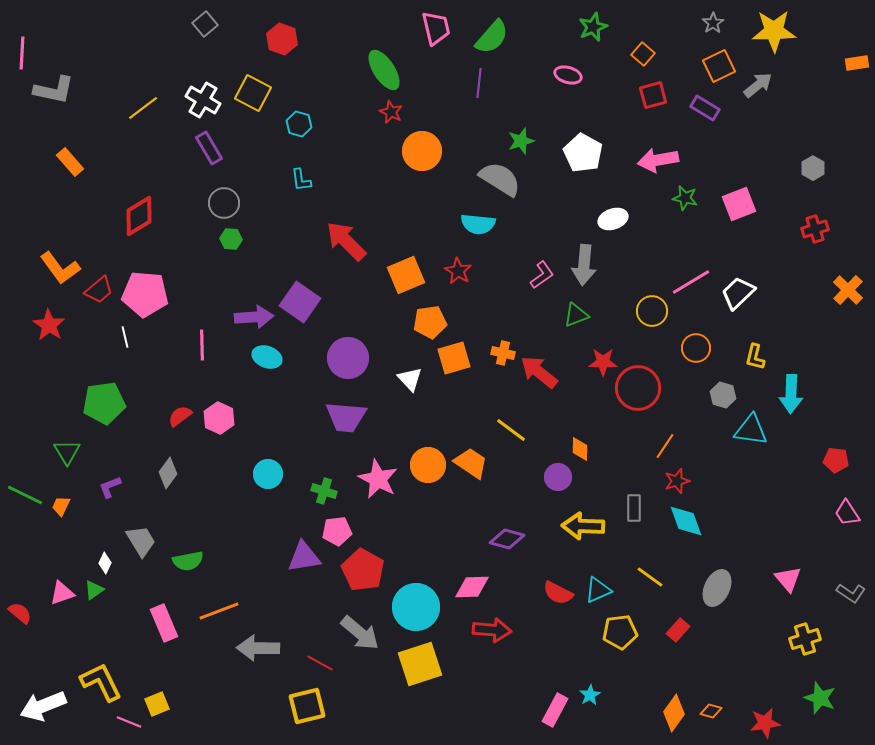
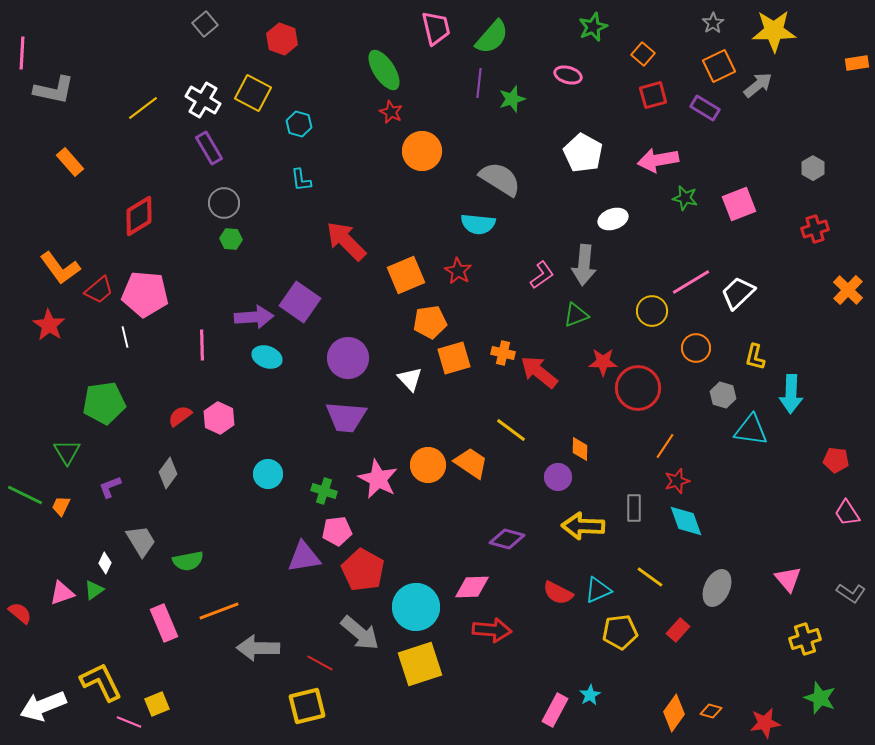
green star at (521, 141): moved 9 px left, 42 px up
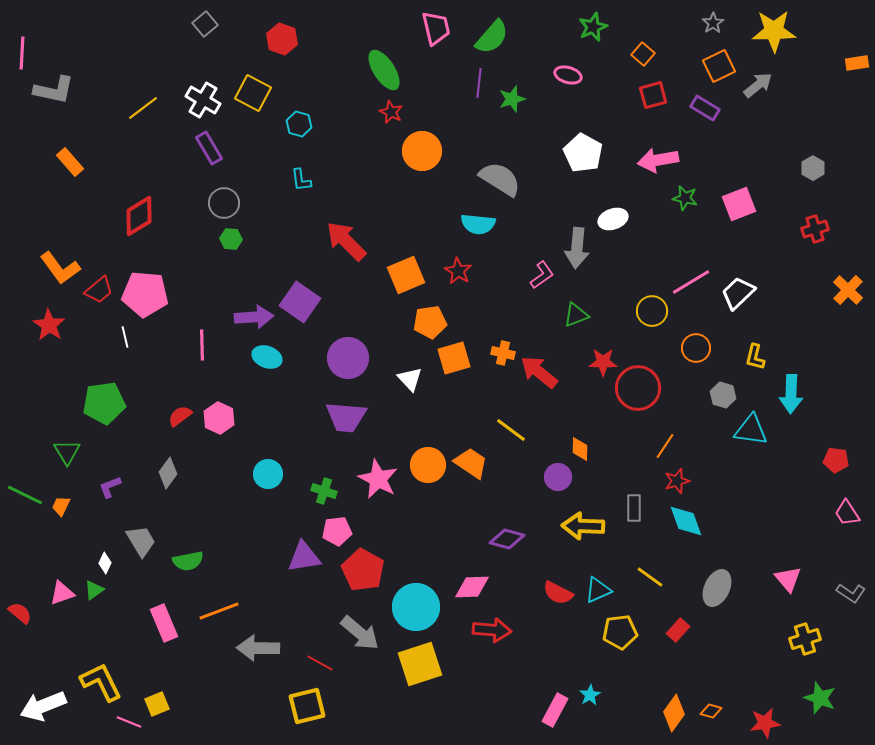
gray arrow at (584, 265): moved 7 px left, 17 px up
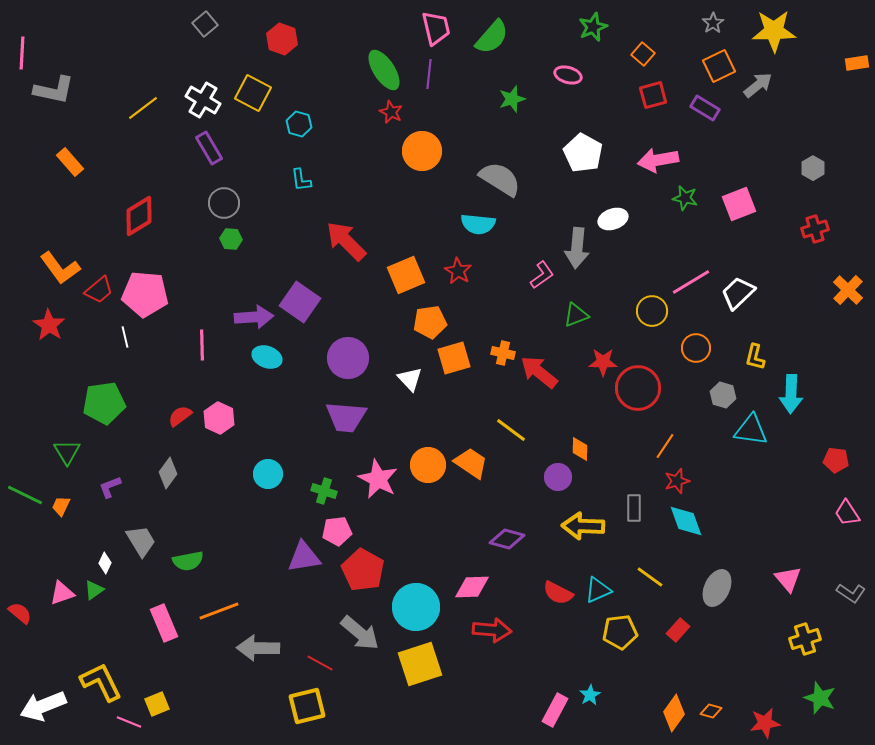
purple line at (479, 83): moved 50 px left, 9 px up
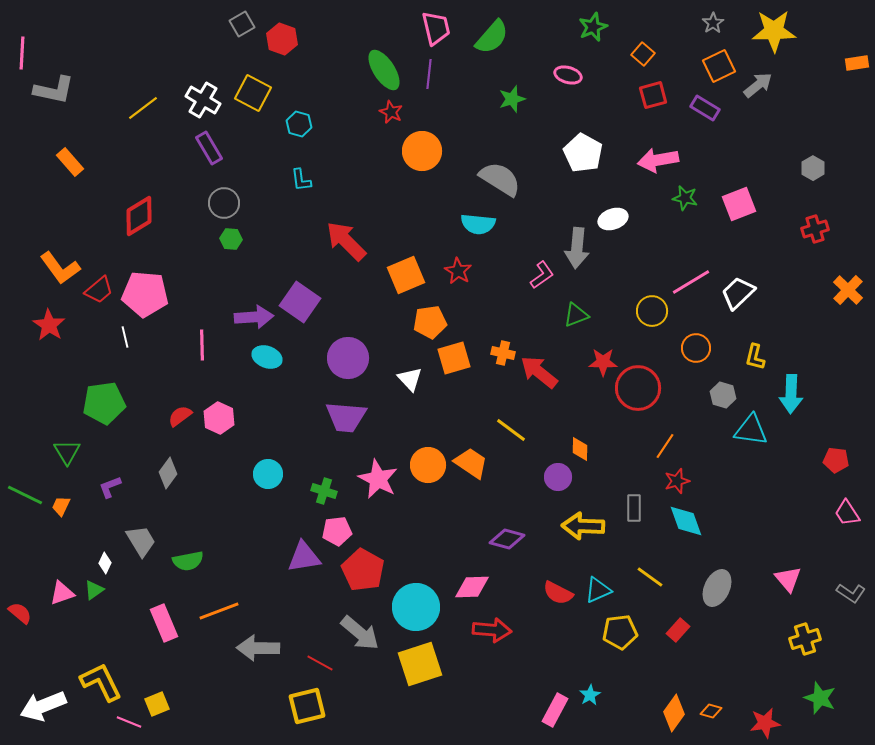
gray square at (205, 24): moved 37 px right; rotated 10 degrees clockwise
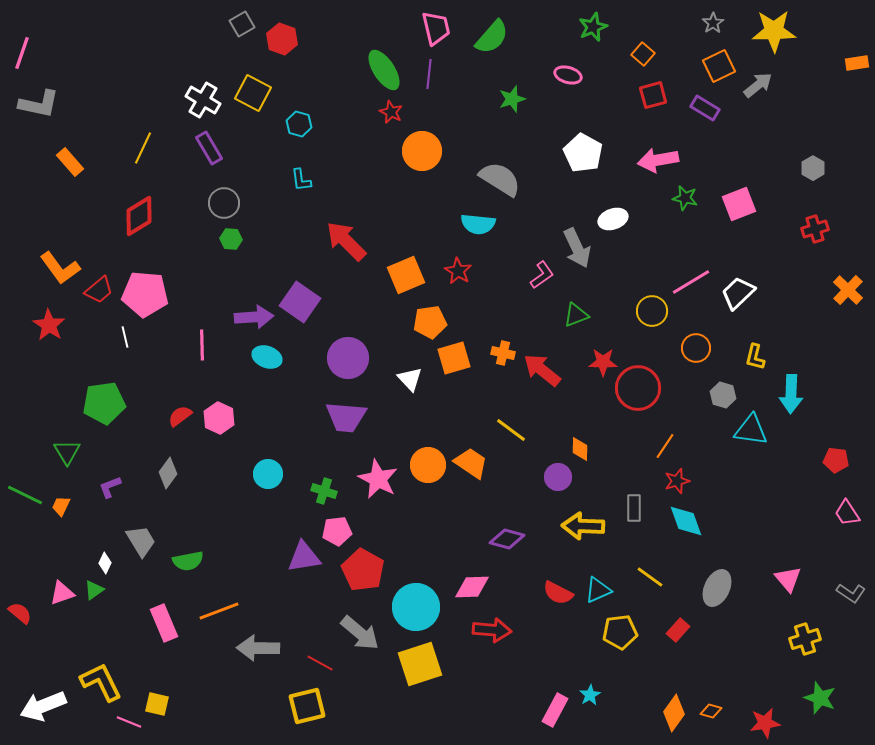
pink line at (22, 53): rotated 16 degrees clockwise
gray L-shape at (54, 90): moved 15 px left, 14 px down
yellow line at (143, 108): moved 40 px down; rotated 28 degrees counterclockwise
gray arrow at (577, 248): rotated 30 degrees counterclockwise
red arrow at (539, 372): moved 3 px right, 2 px up
yellow square at (157, 704): rotated 35 degrees clockwise
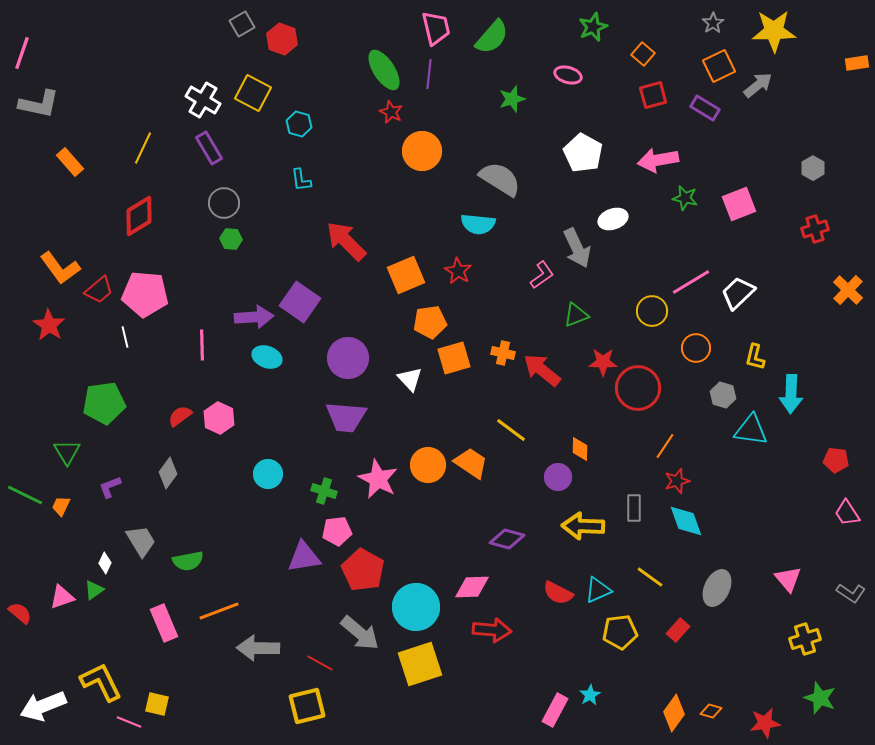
pink triangle at (62, 593): moved 4 px down
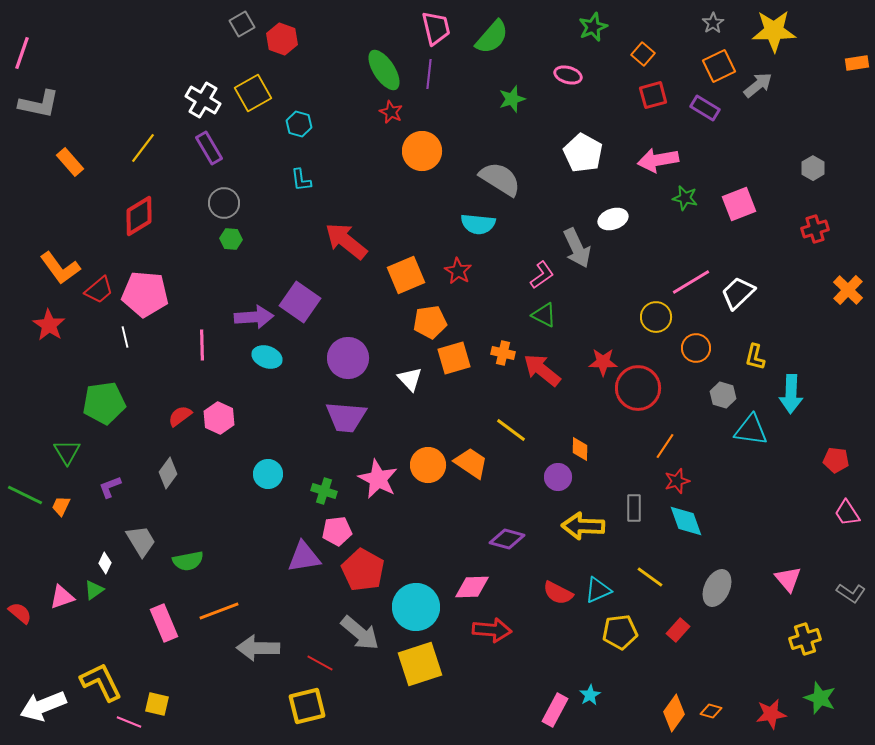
yellow square at (253, 93): rotated 33 degrees clockwise
yellow line at (143, 148): rotated 12 degrees clockwise
red arrow at (346, 241): rotated 6 degrees counterclockwise
yellow circle at (652, 311): moved 4 px right, 6 px down
green triangle at (576, 315): moved 32 px left; rotated 48 degrees clockwise
red star at (765, 723): moved 6 px right, 9 px up
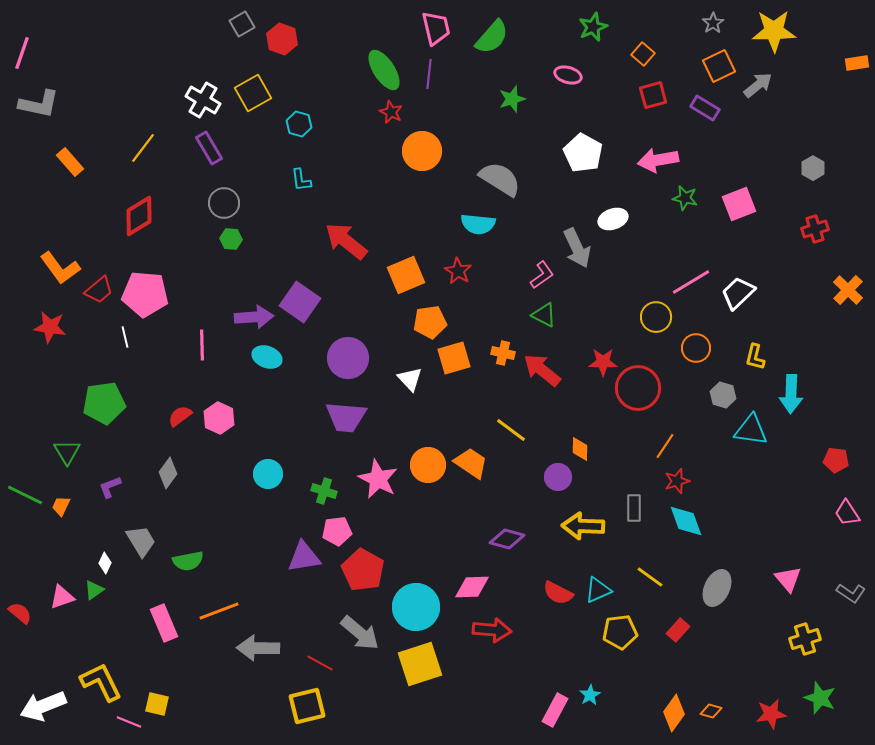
red star at (49, 325): moved 1 px right, 2 px down; rotated 24 degrees counterclockwise
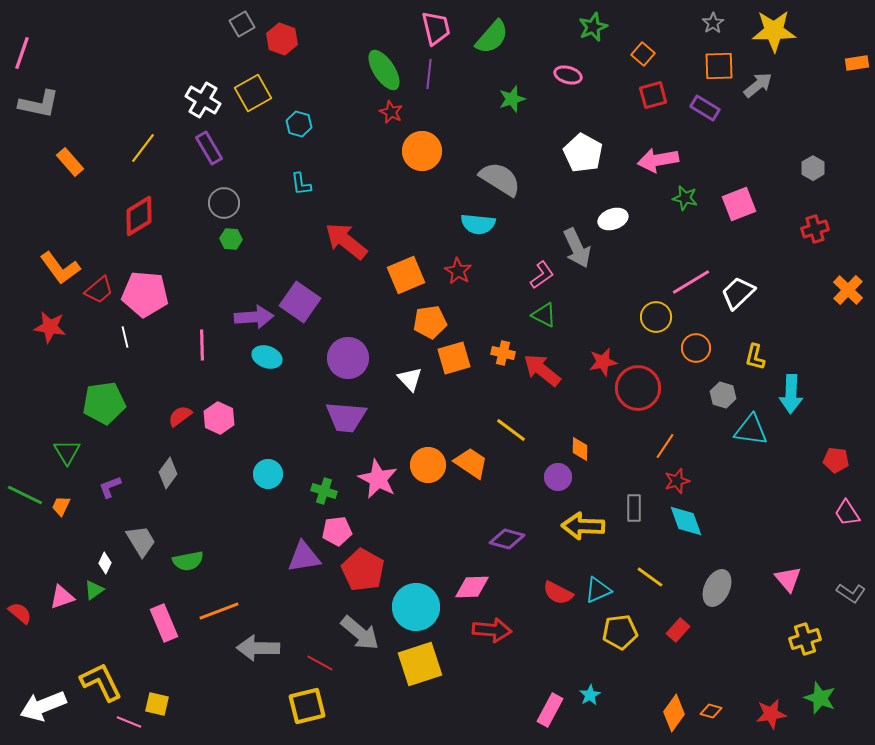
orange square at (719, 66): rotated 24 degrees clockwise
cyan L-shape at (301, 180): moved 4 px down
red star at (603, 362): rotated 12 degrees counterclockwise
pink rectangle at (555, 710): moved 5 px left
